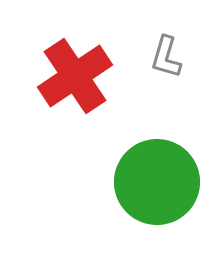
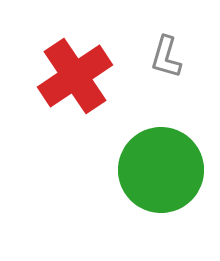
green circle: moved 4 px right, 12 px up
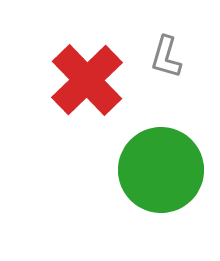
red cross: moved 12 px right, 4 px down; rotated 10 degrees counterclockwise
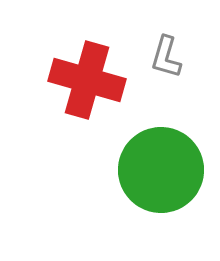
red cross: rotated 30 degrees counterclockwise
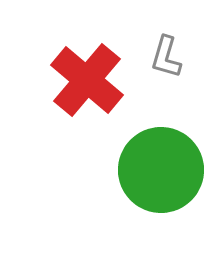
red cross: rotated 24 degrees clockwise
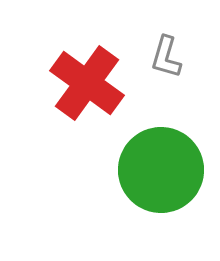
red cross: moved 3 px down; rotated 4 degrees counterclockwise
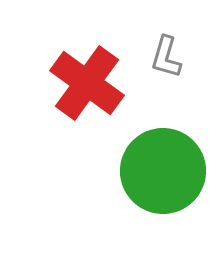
green circle: moved 2 px right, 1 px down
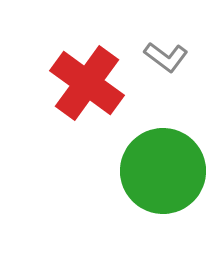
gray L-shape: rotated 69 degrees counterclockwise
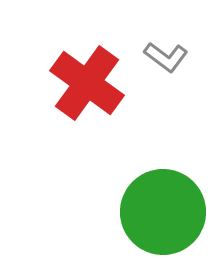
green circle: moved 41 px down
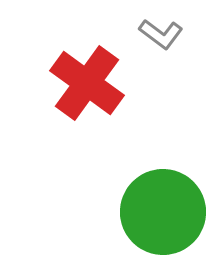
gray L-shape: moved 5 px left, 23 px up
